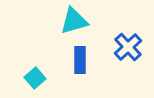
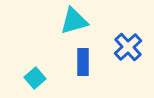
blue rectangle: moved 3 px right, 2 px down
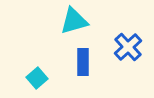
cyan square: moved 2 px right
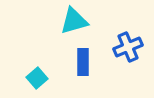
blue cross: rotated 20 degrees clockwise
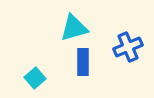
cyan triangle: moved 7 px down
cyan square: moved 2 px left
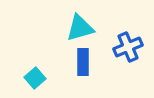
cyan triangle: moved 6 px right
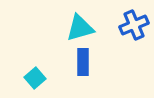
blue cross: moved 6 px right, 22 px up
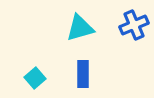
blue rectangle: moved 12 px down
